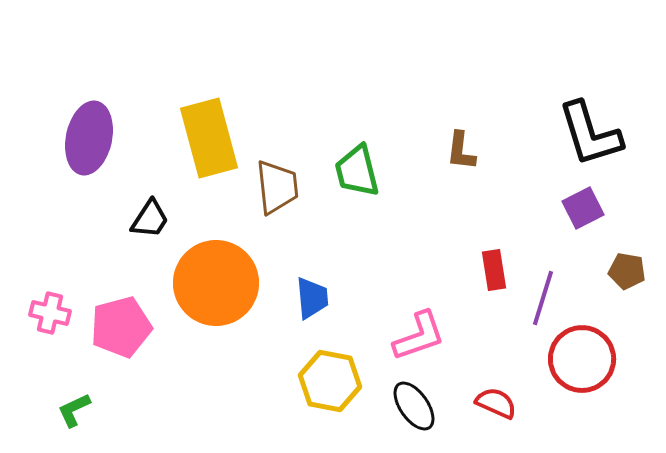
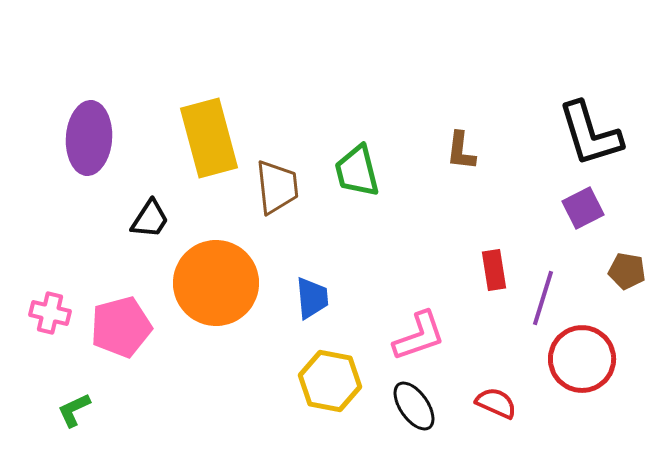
purple ellipse: rotated 8 degrees counterclockwise
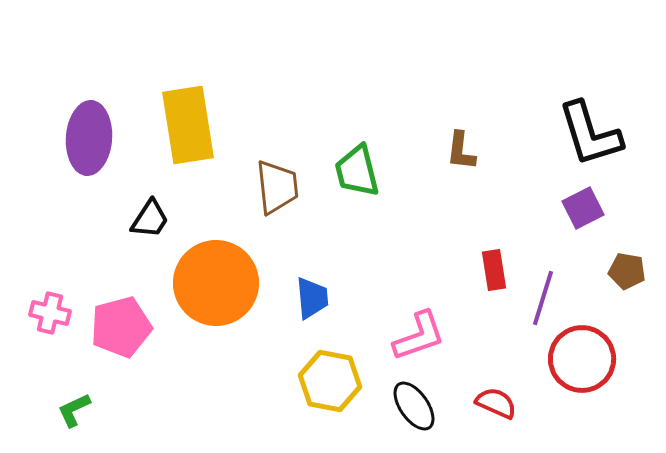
yellow rectangle: moved 21 px left, 13 px up; rotated 6 degrees clockwise
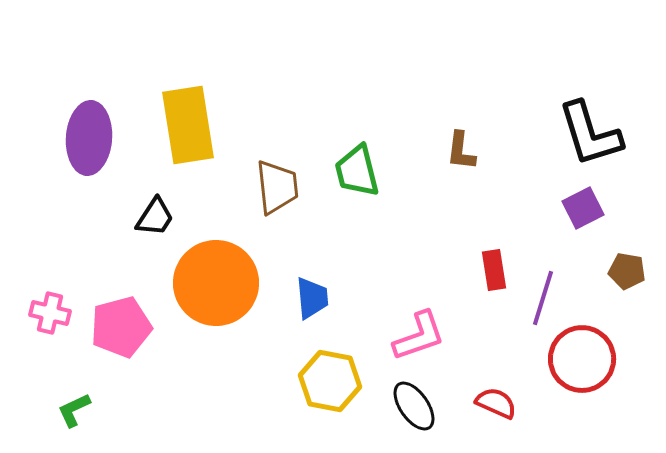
black trapezoid: moved 5 px right, 2 px up
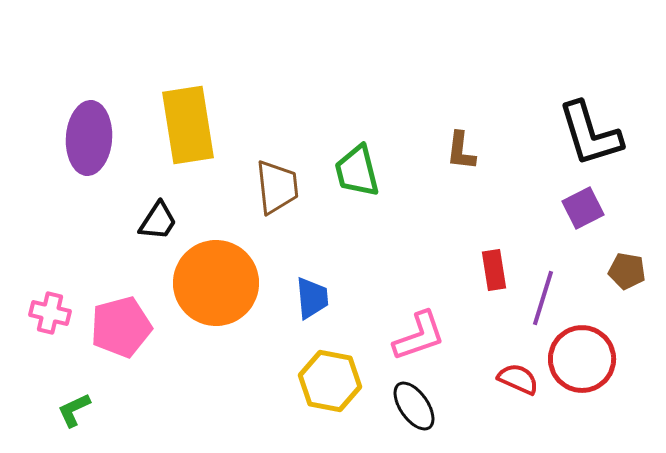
black trapezoid: moved 3 px right, 4 px down
red semicircle: moved 22 px right, 24 px up
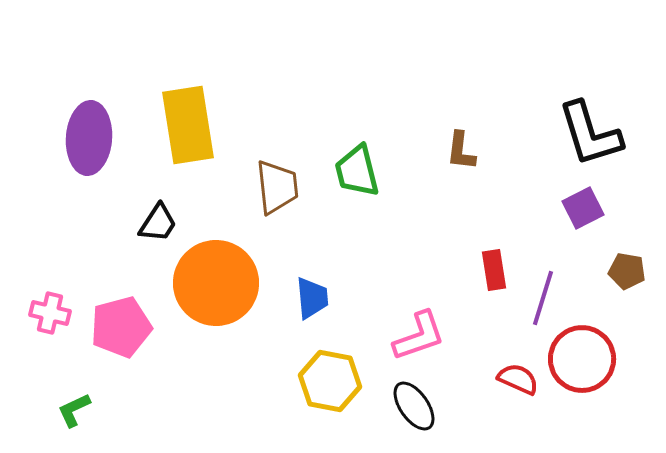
black trapezoid: moved 2 px down
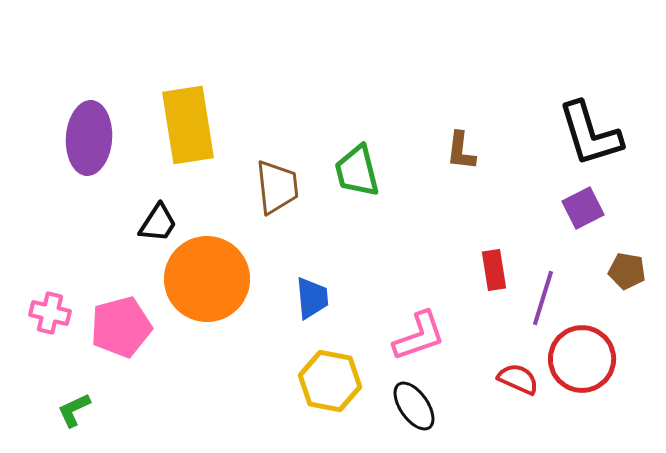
orange circle: moved 9 px left, 4 px up
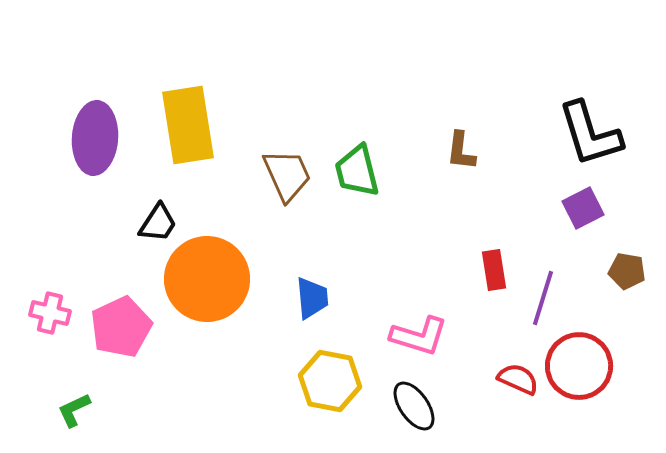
purple ellipse: moved 6 px right
brown trapezoid: moved 10 px right, 12 px up; rotated 18 degrees counterclockwise
pink pentagon: rotated 10 degrees counterclockwise
pink L-shape: rotated 36 degrees clockwise
red circle: moved 3 px left, 7 px down
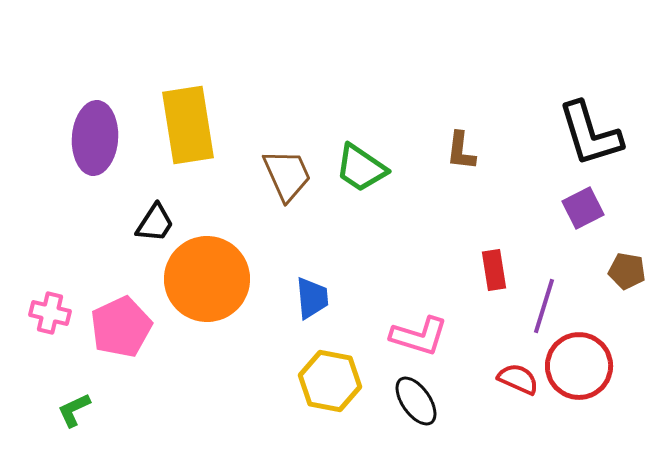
green trapezoid: moved 4 px right, 3 px up; rotated 42 degrees counterclockwise
black trapezoid: moved 3 px left
purple line: moved 1 px right, 8 px down
black ellipse: moved 2 px right, 5 px up
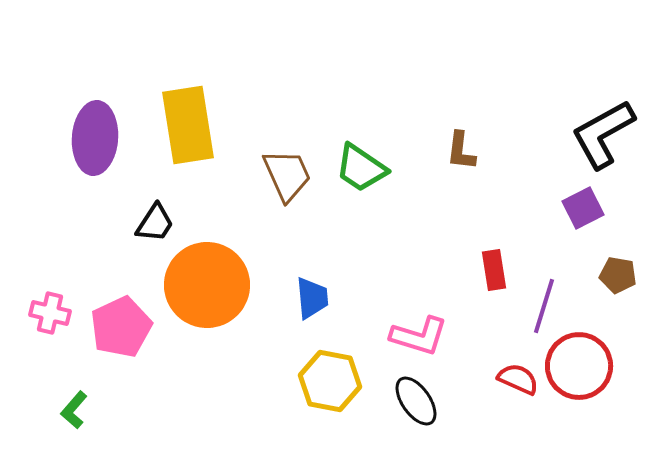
black L-shape: moved 13 px right; rotated 78 degrees clockwise
brown pentagon: moved 9 px left, 4 px down
orange circle: moved 6 px down
green L-shape: rotated 24 degrees counterclockwise
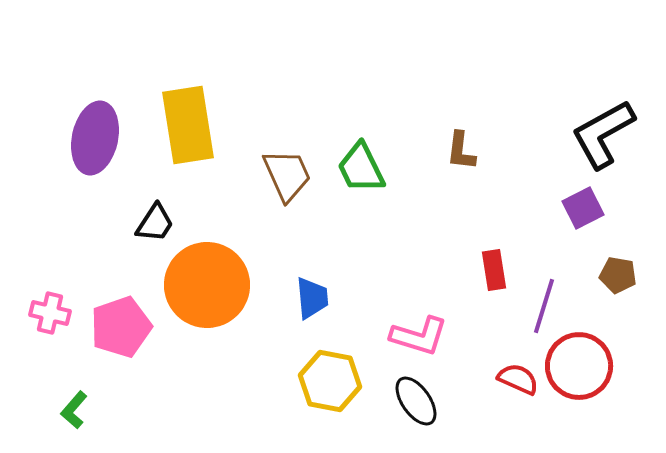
purple ellipse: rotated 8 degrees clockwise
green trapezoid: rotated 30 degrees clockwise
pink pentagon: rotated 6 degrees clockwise
